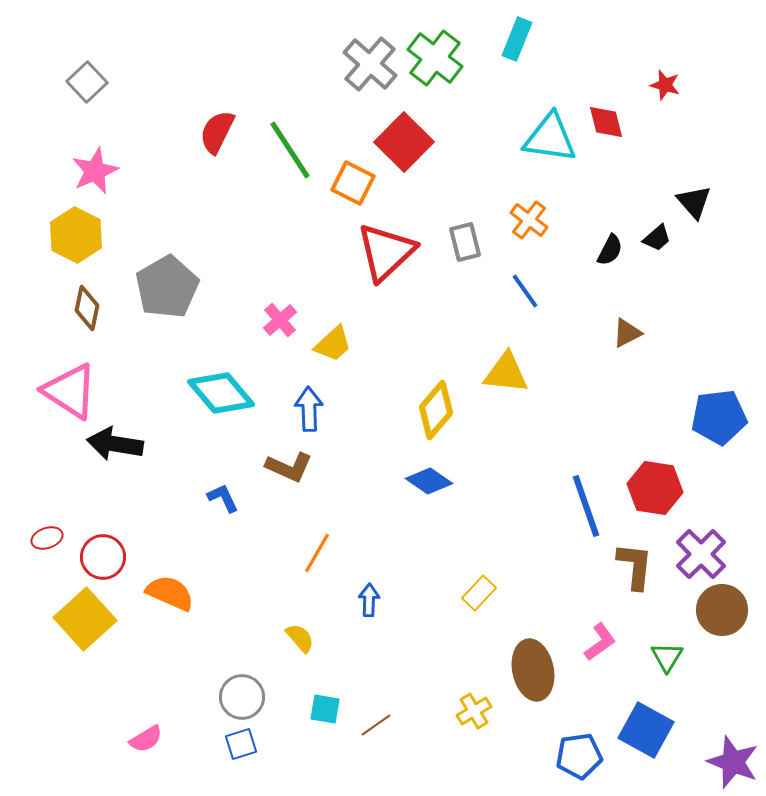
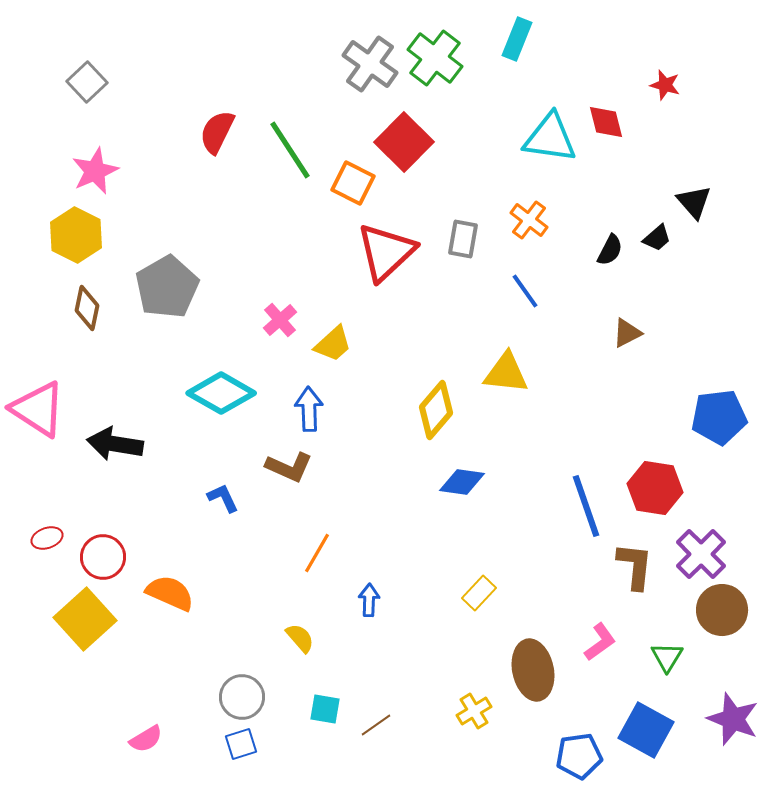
gray cross at (370, 64): rotated 6 degrees counterclockwise
gray rectangle at (465, 242): moved 2 px left, 3 px up; rotated 24 degrees clockwise
pink triangle at (70, 391): moved 32 px left, 18 px down
cyan diamond at (221, 393): rotated 20 degrees counterclockwise
blue diamond at (429, 481): moved 33 px right, 1 px down; rotated 27 degrees counterclockwise
purple star at (733, 762): moved 43 px up
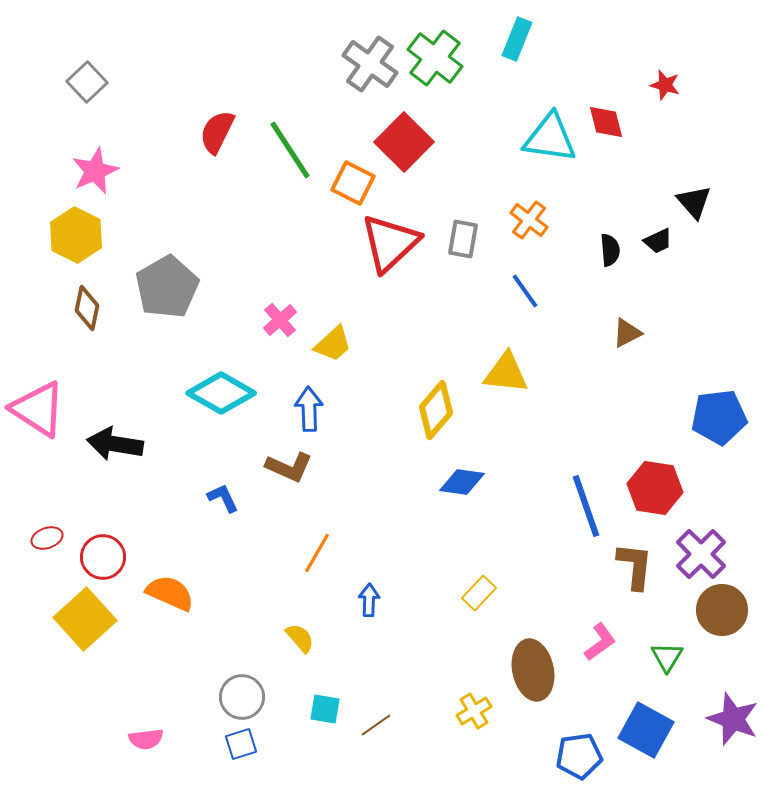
black trapezoid at (657, 238): moved 1 px right, 3 px down; rotated 16 degrees clockwise
black semicircle at (610, 250): rotated 32 degrees counterclockwise
red triangle at (386, 252): moved 4 px right, 9 px up
pink semicircle at (146, 739): rotated 24 degrees clockwise
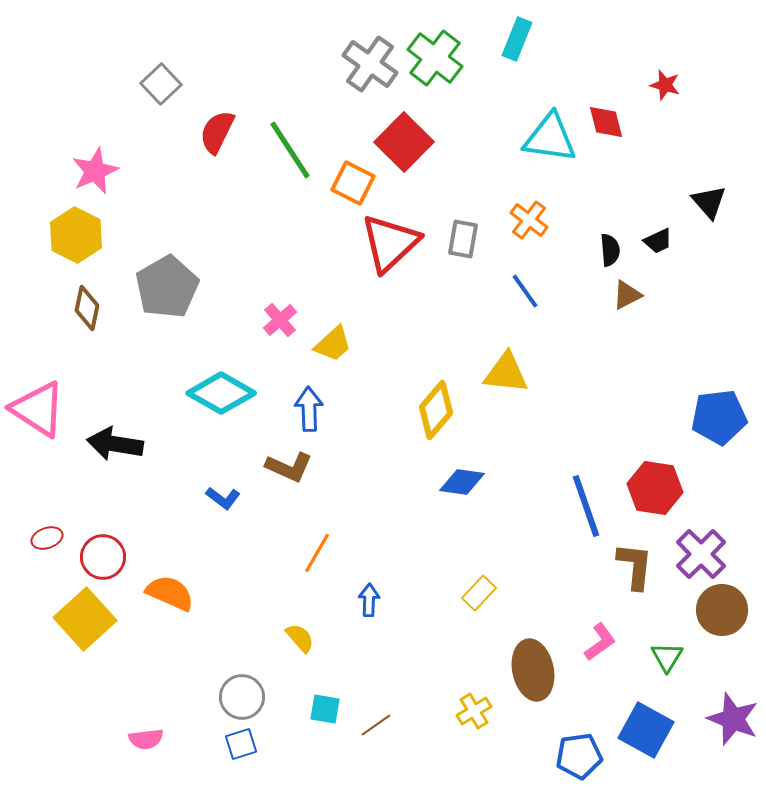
gray square at (87, 82): moved 74 px right, 2 px down
black triangle at (694, 202): moved 15 px right
brown triangle at (627, 333): moved 38 px up
blue L-shape at (223, 498): rotated 152 degrees clockwise
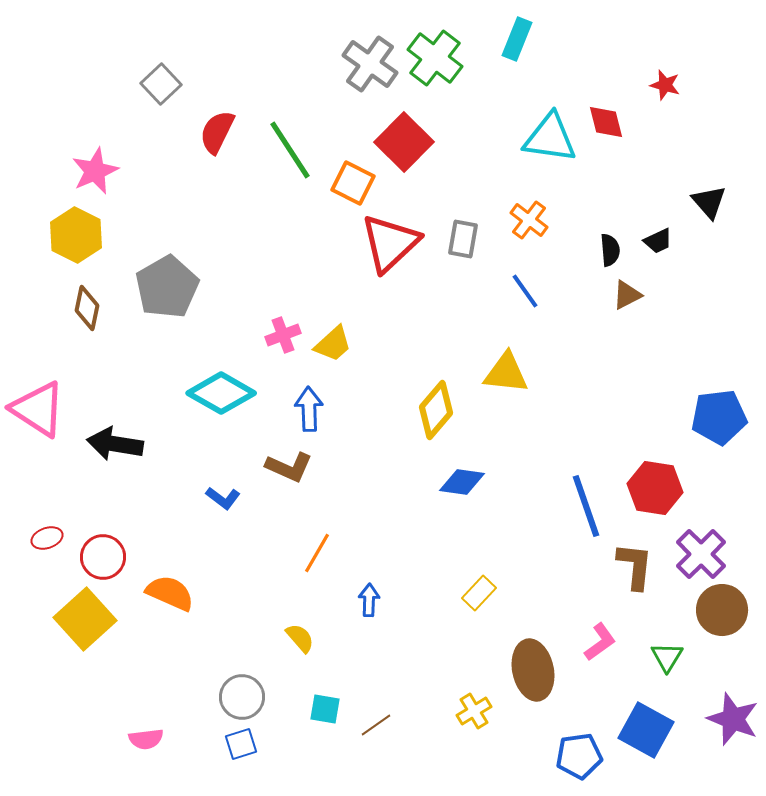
pink cross at (280, 320): moved 3 px right, 15 px down; rotated 20 degrees clockwise
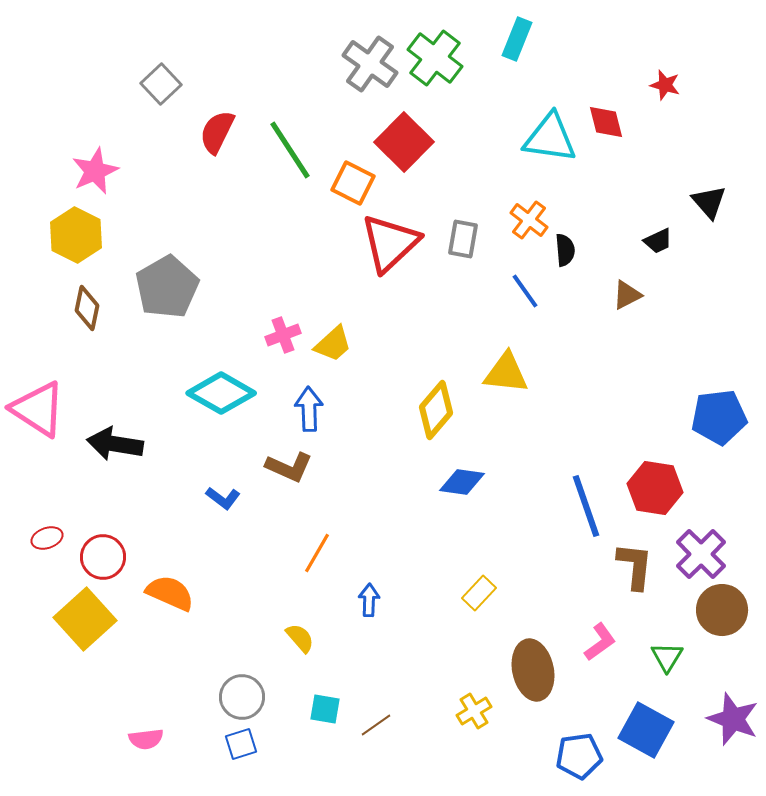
black semicircle at (610, 250): moved 45 px left
